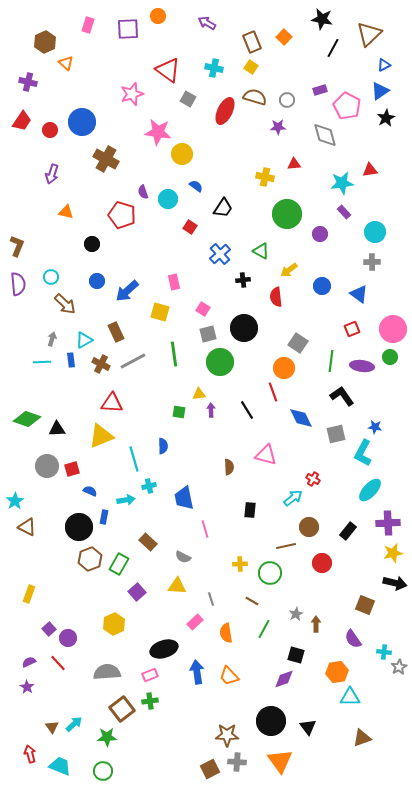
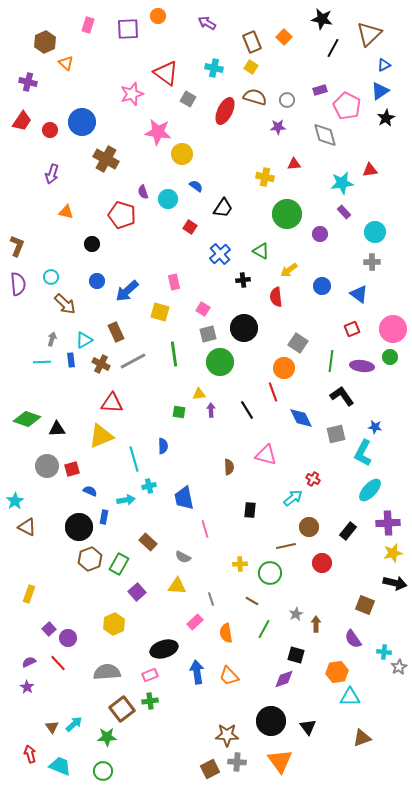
red triangle at (168, 70): moved 2 px left, 3 px down
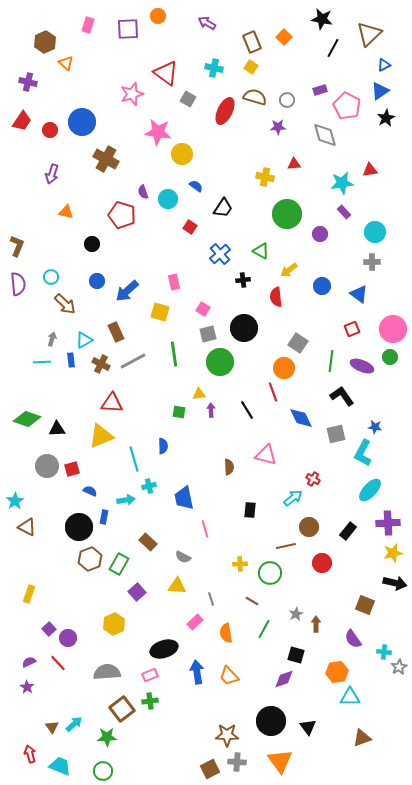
purple ellipse at (362, 366): rotated 15 degrees clockwise
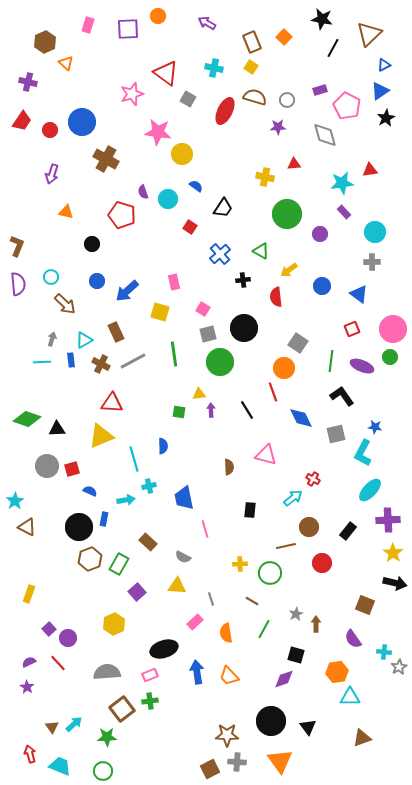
blue rectangle at (104, 517): moved 2 px down
purple cross at (388, 523): moved 3 px up
yellow star at (393, 553): rotated 24 degrees counterclockwise
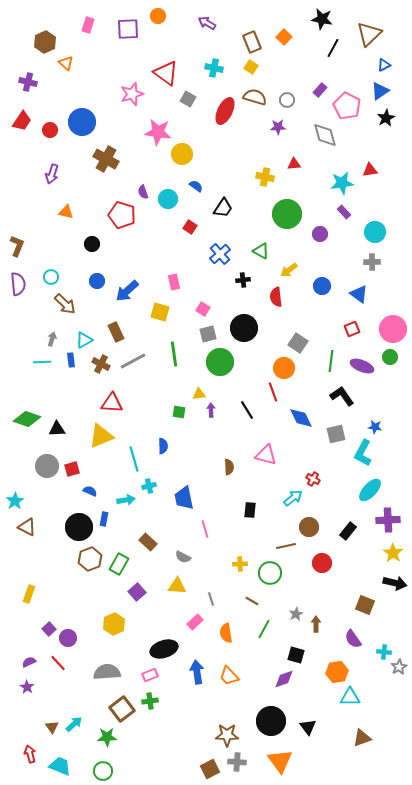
purple rectangle at (320, 90): rotated 32 degrees counterclockwise
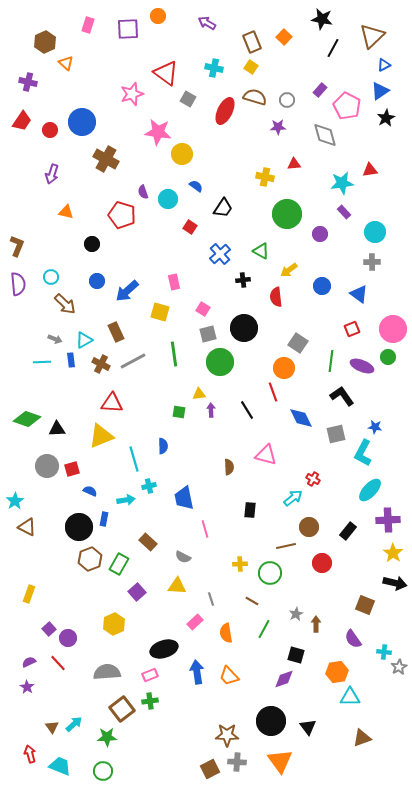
brown triangle at (369, 34): moved 3 px right, 2 px down
gray arrow at (52, 339): moved 3 px right; rotated 96 degrees clockwise
green circle at (390, 357): moved 2 px left
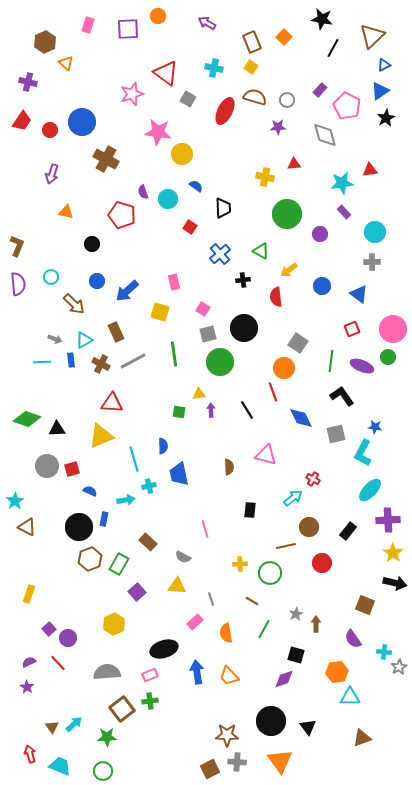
black trapezoid at (223, 208): rotated 35 degrees counterclockwise
brown arrow at (65, 304): moved 9 px right
blue trapezoid at (184, 498): moved 5 px left, 24 px up
